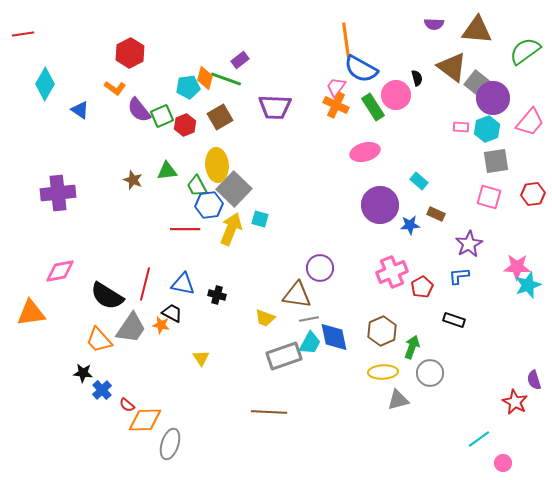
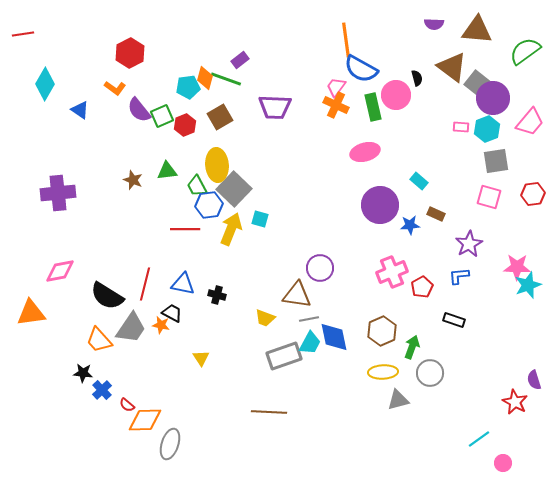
green rectangle at (373, 107): rotated 20 degrees clockwise
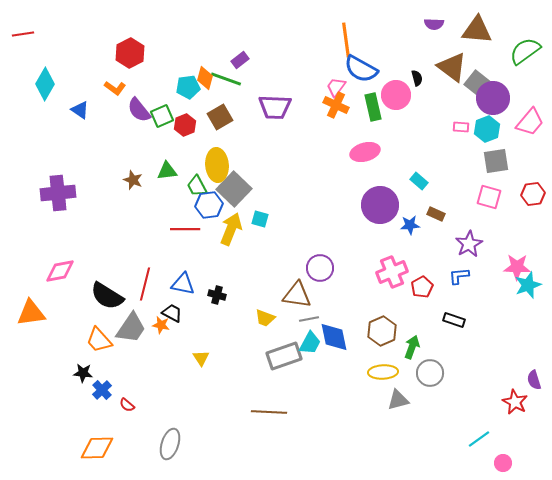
orange diamond at (145, 420): moved 48 px left, 28 px down
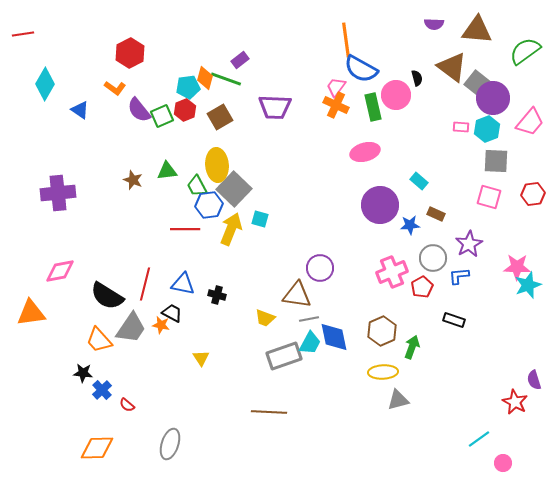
red hexagon at (185, 125): moved 15 px up
gray square at (496, 161): rotated 12 degrees clockwise
gray circle at (430, 373): moved 3 px right, 115 px up
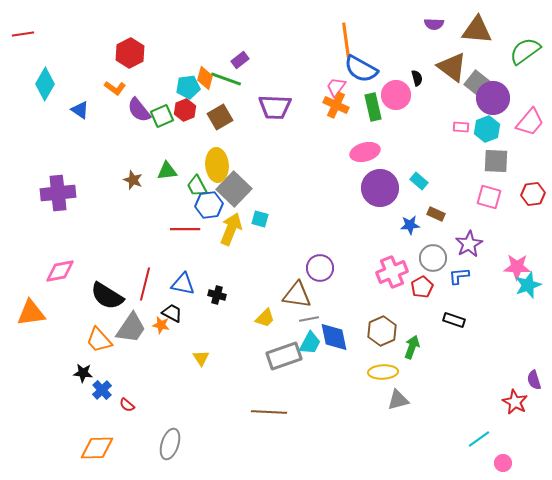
purple circle at (380, 205): moved 17 px up
yellow trapezoid at (265, 318): rotated 65 degrees counterclockwise
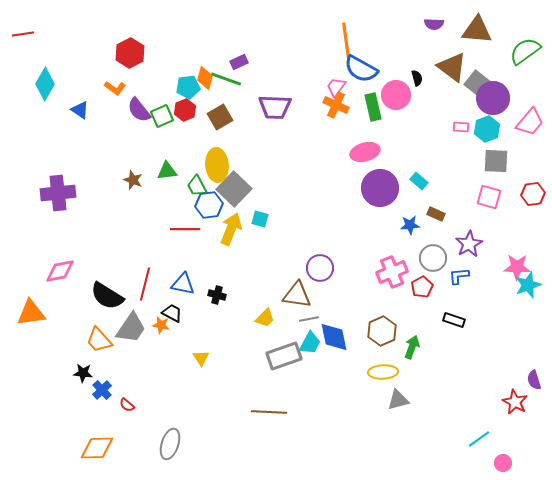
purple rectangle at (240, 60): moved 1 px left, 2 px down; rotated 12 degrees clockwise
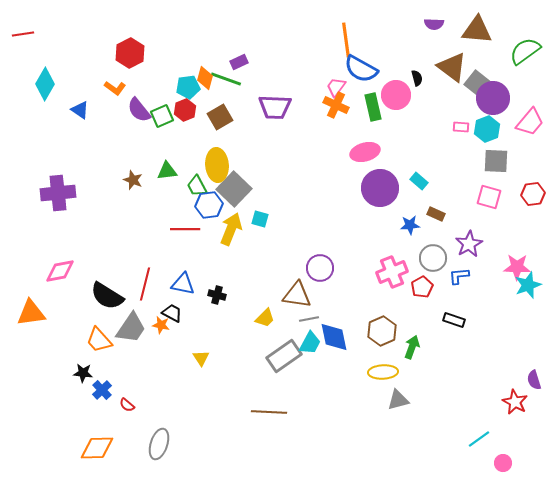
gray rectangle at (284, 356): rotated 16 degrees counterclockwise
gray ellipse at (170, 444): moved 11 px left
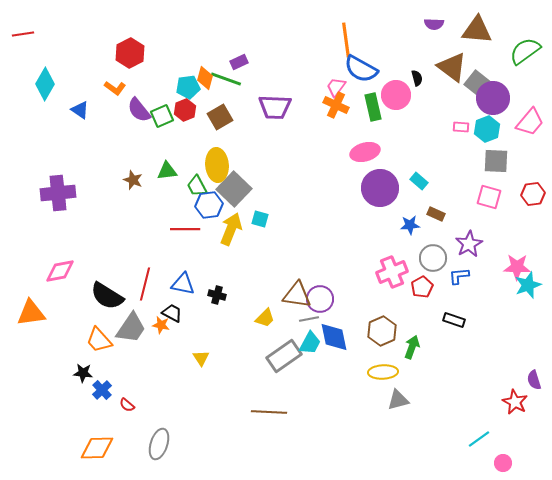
purple circle at (320, 268): moved 31 px down
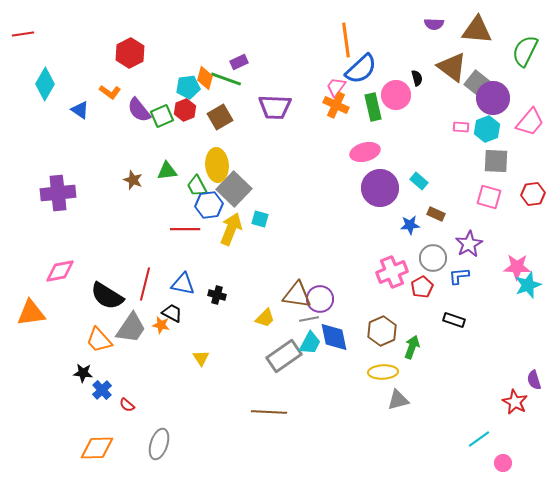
green semicircle at (525, 51): rotated 28 degrees counterclockwise
blue semicircle at (361, 69): rotated 72 degrees counterclockwise
orange L-shape at (115, 88): moved 5 px left, 4 px down
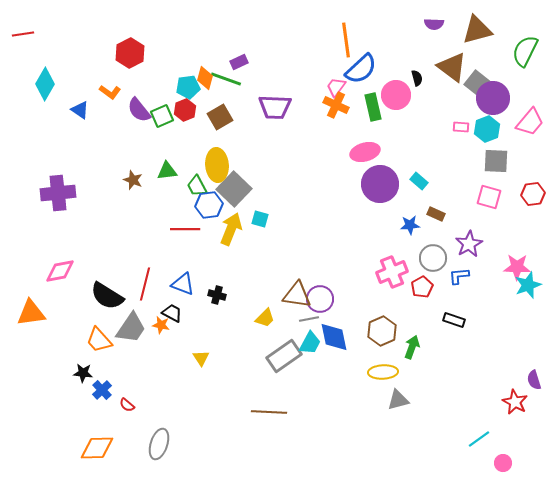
brown triangle at (477, 30): rotated 20 degrees counterclockwise
purple circle at (380, 188): moved 4 px up
blue triangle at (183, 284): rotated 10 degrees clockwise
